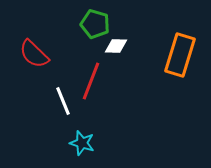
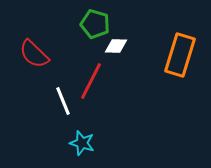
red line: rotated 6 degrees clockwise
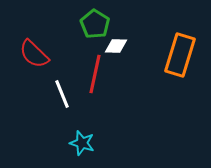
green pentagon: rotated 16 degrees clockwise
red line: moved 4 px right, 7 px up; rotated 15 degrees counterclockwise
white line: moved 1 px left, 7 px up
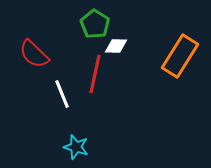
orange rectangle: moved 1 px down; rotated 15 degrees clockwise
cyan star: moved 6 px left, 4 px down
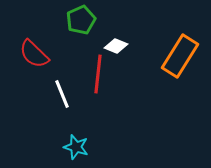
green pentagon: moved 14 px left, 4 px up; rotated 16 degrees clockwise
white diamond: rotated 20 degrees clockwise
red line: moved 3 px right; rotated 6 degrees counterclockwise
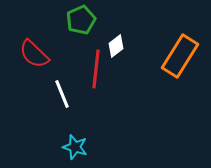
white diamond: rotated 60 degrees counterclockwise
red line: moved 2 px left, 5 px up
cyan star: moved 1 px left
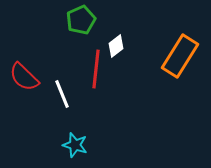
red semicircle: moved 10 px left, 23 px down
cyan star: moved 2 px up
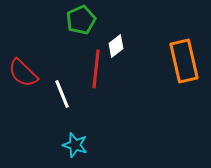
orange rectangle: moved 4 px right, 5 px down; rotated 45 degrees counterclockwise
red semicircle: moved 1 px left, 4 px up
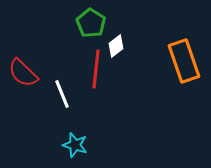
green pentagon: moved 10 px right, 3 px down; rotated 16 degrees counterclockwise
orange rectangle: rotated 6 degrees counterclockwise
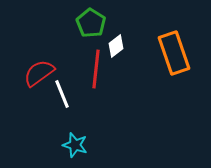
orange rectangle: moved 10 px left, 8 px up
red semicircle: moved 16 px right; rotated 100 degrees clockwise
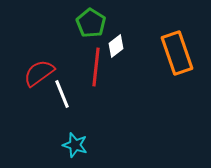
orange rectangle: moved 3 px right
red line: moved 2 px up
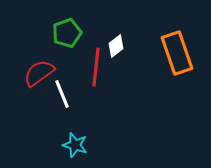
green pentagon: moved 24 px left, 10 px down; rotated 20 degrees clockwise
